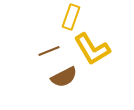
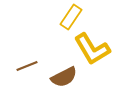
yellow rectangle: rotated 15 degrees clockwise
brown line: moved 22 px left, 15 px down
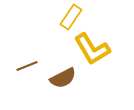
brown semicircle: moved 1 px left, 1 px down
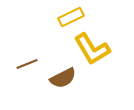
yellow rectangle: rotated 30 degrees clockwise
brown line: moved 2 px up
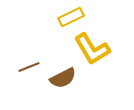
brown line: moved 2 px right, 3 px down
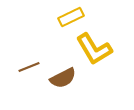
yellow L-shape: moved 2 px right
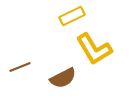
yellow rectangle: moved 1 px right, 1 px up
brown line: moved 9 px left
